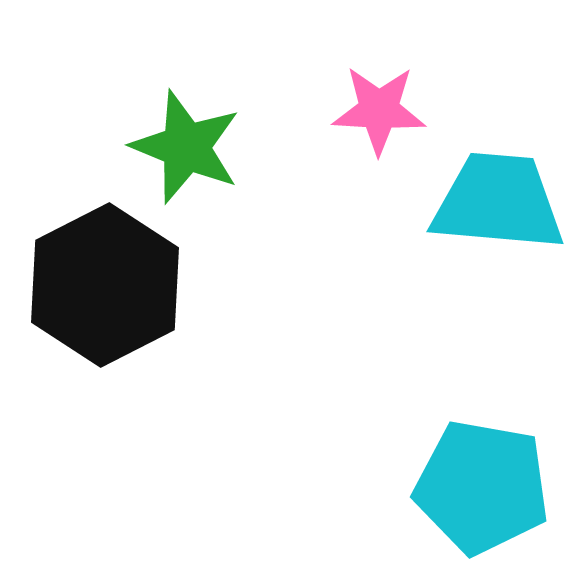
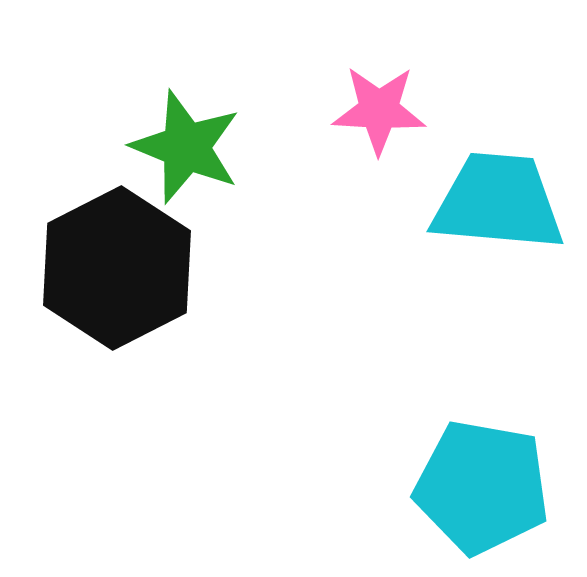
black hexagon: moved 12 px right, 17 px up
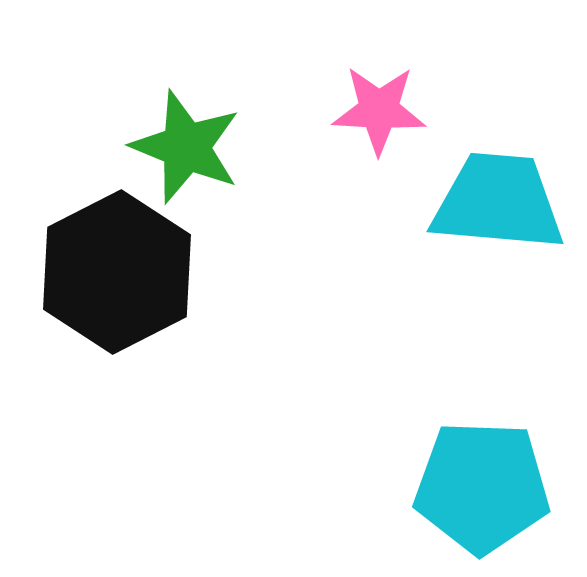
black hexagon: moved 4 px down
cyan pentagon: rotated 8 degrees counterclockwise
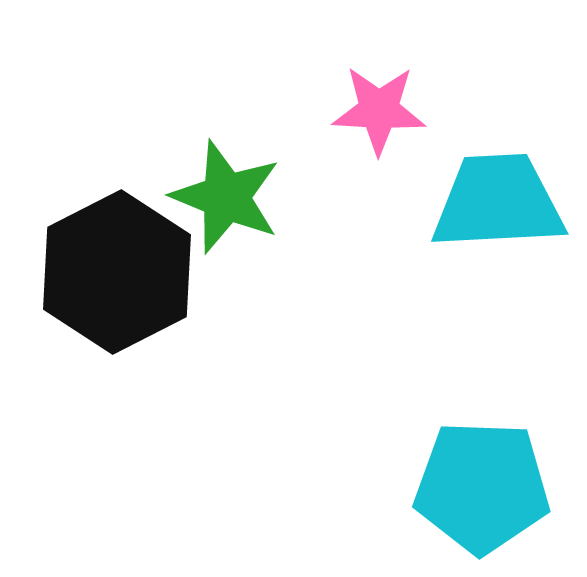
green star: moved 40 px right, 50 px down
cyan trapezoid: rotated 8 degrees counterclockwise
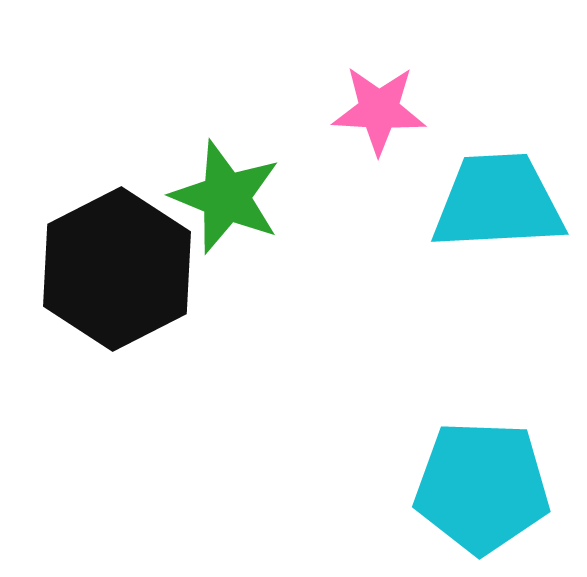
black hexagon: moved 3 px up
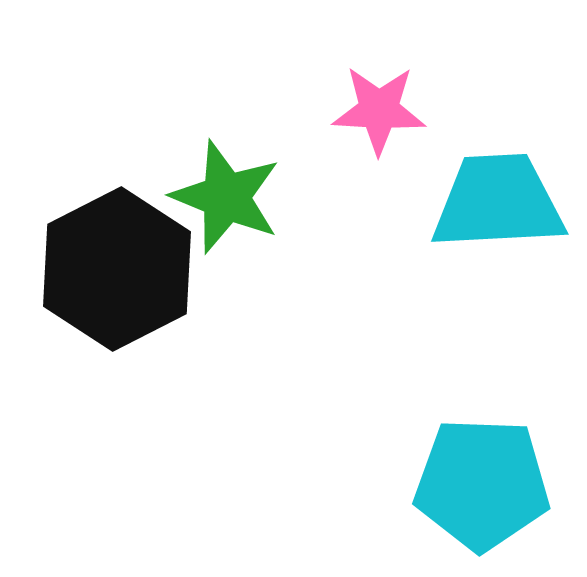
cyan pentagon: moved 3 px up
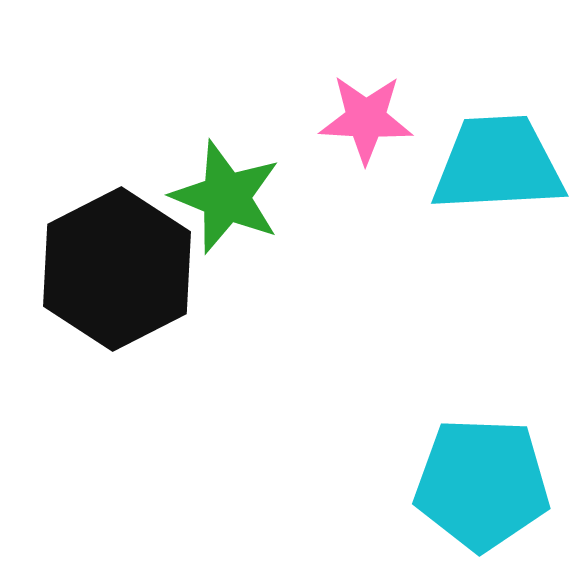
pink star: moved 13 px left, 9 px down
cyan trapezoid: moved 38 px up
